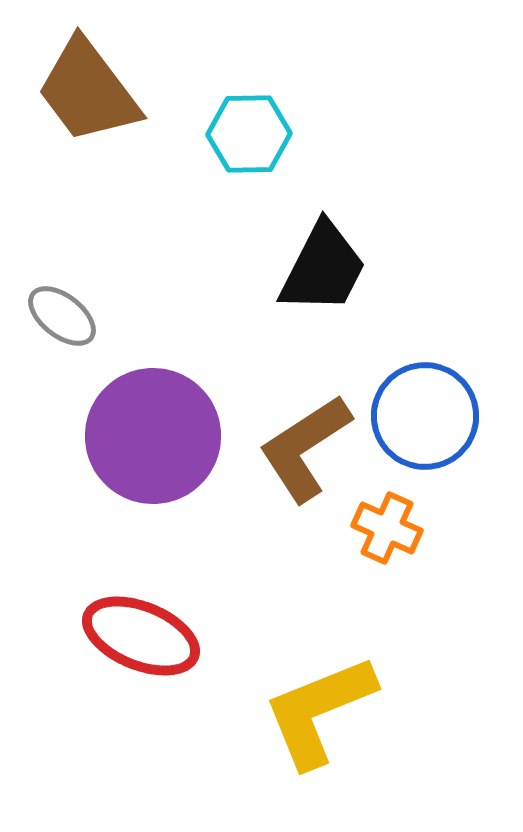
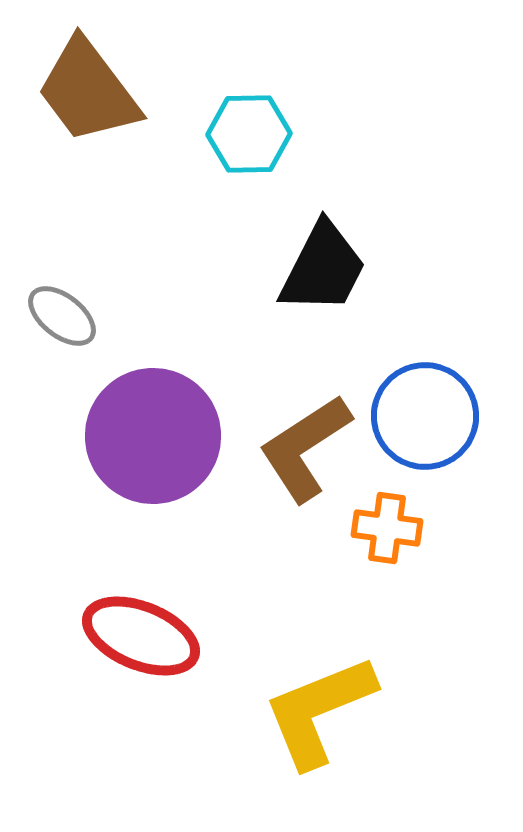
orange cross: rotated 16 degrees counterclockwise
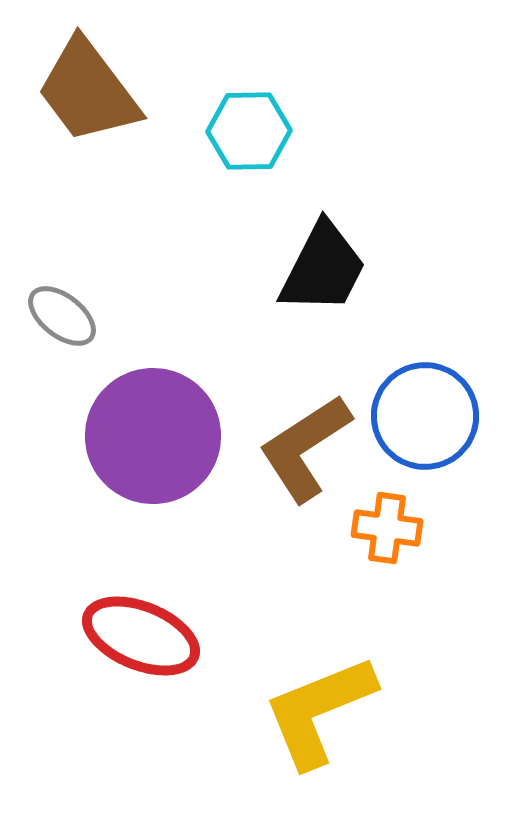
cyan hexagon: moved 3 px up
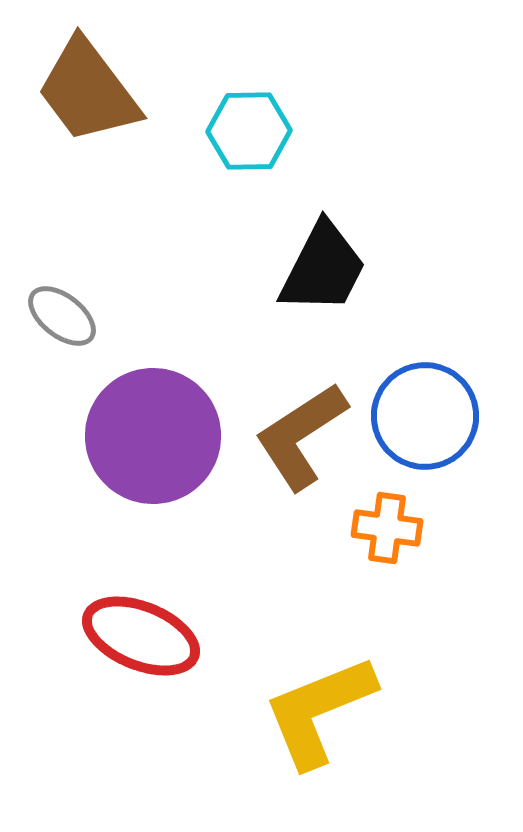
brown L-shape: moved 4 px left, 12 px up
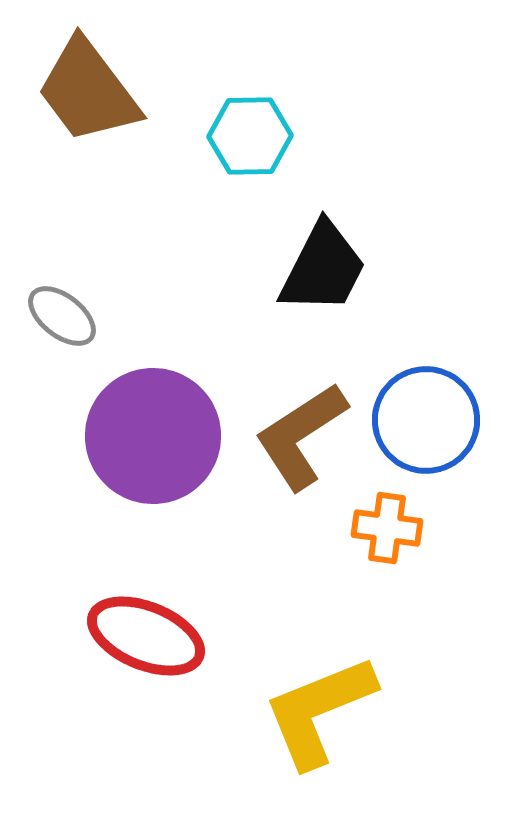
cyan hexagon: moved 1 px right, 5 px down
blue circle: moved 1 px right, 4 px down
red ellipse: moved 5 px right
